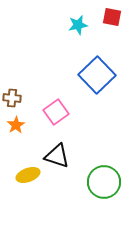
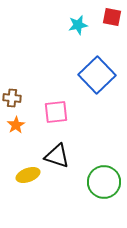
pink square: rotated 30 degrees clockwise
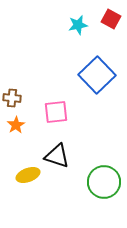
red square: moved 1 px left, 2 px down; rotated 18 degrees clockwise
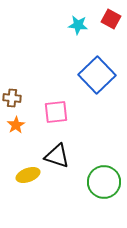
cyan star: rotated 18 degrees clockwise
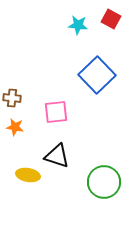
orange star: moved 1 px left, 2 px down; rotated 30 degrees counterclockwise
yellow ellipse: rotated 30 degrees clockwise
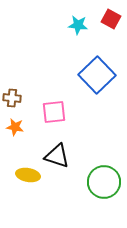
pink square: moved 2 px left
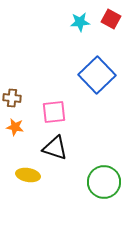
cyan star: moved 2 px right, 3 px up; rotated 12 degrees counterclockwise
black triangle: moved 2 px left, 8 px up
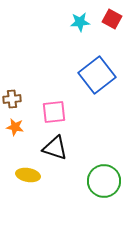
red square: moved 1 px right
blue square: rotated 6 degrees clockwise
brown cross: moved 1 px down; rotated 12 degrees counterclockwise
green circle: moved 1 px up
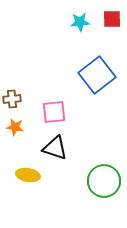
red square: rotated 30 degrees counterclockwise
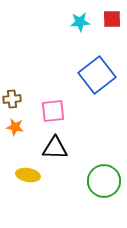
pink square: moved 1 px left, 1 px up
black triangle: rotated 16 degrees counterclockwise
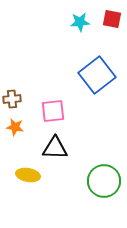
red square: rotated 12 degrees clockwise
